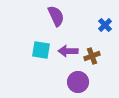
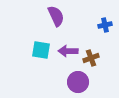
blue cross: rotated 32 degrees clockwise
brown cross: moved 1 px left, 2 px down
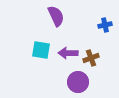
purple arrow: moved 2 px down
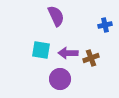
purple circle: moved 18 px left, 3 px up
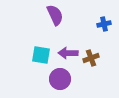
purple semicircle: moved 1 px left, 1 px up
blue cross: moved 1 px left, 1 px up
cyan square: moved 5 px down
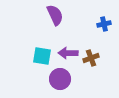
cyan square: moved 1 px right, 1 px down
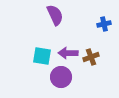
brown cross: moved 1 px up
purple circle: moved 1 px right, 2 px up
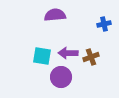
purple semicircle: rotated 70 degrees counterclockwise
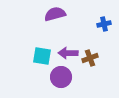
purple semicircle: moved 1 px up; rotated 10 degrees counterclockwise
brown cross: moved 1 px left, 1 px down
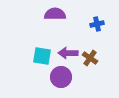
purple semicircle: rotated 15 degrees clockwise
blue cross: moved 7 px left
brown cross: rotated 35 degrees counterclockwise
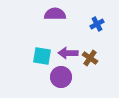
blue cross: rotated 16 degrees counterclockwise
